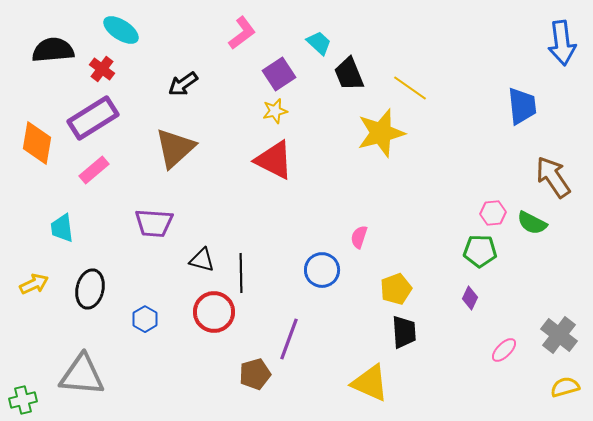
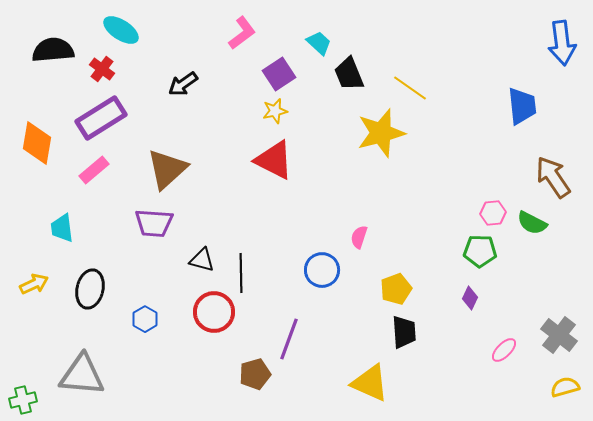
purple rectangle at (93, 118): moved 8 px right
brown triangle at (175, 148): moved 8 px left, 21 px down
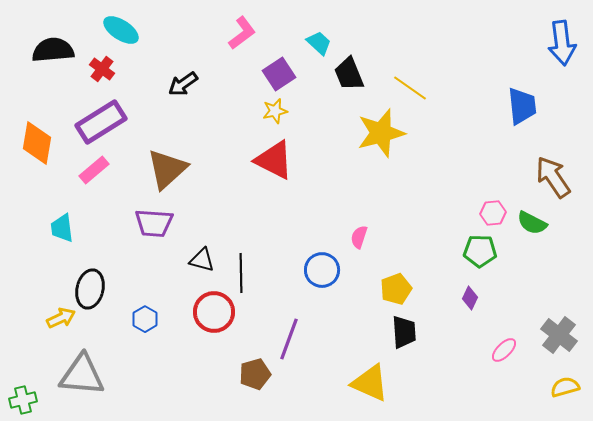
purple rectangle at (101, 118): moved 4 px down
yellow arrow at (34, 284): moved 27 px right, 34 px down
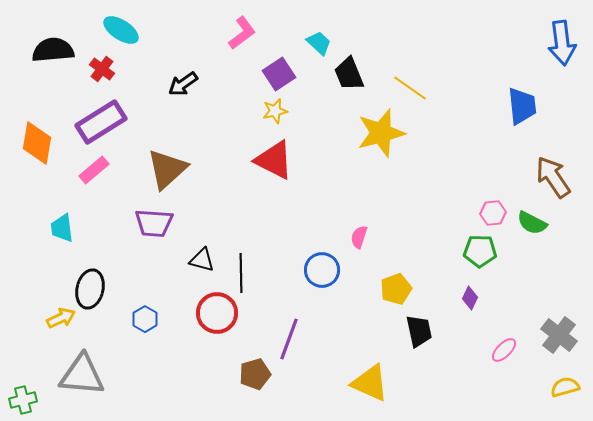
red circle at (214, 312): moved 3 px right, 1 px down
black trapezoid at (404, 332): moved 15 px right, 1 px up; rotated 8 degrees counterclockwise
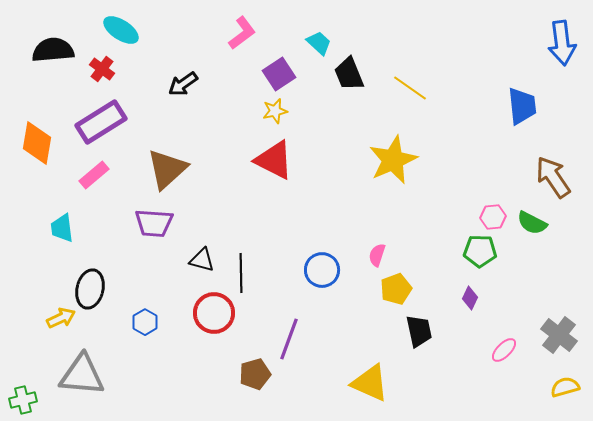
yellow star at (381, 133): moved 12 px right, 27 px down; rotated 9 degrees counterclockwise
pink rectangle at (94, 170): moved 5 px down
pink hexagon at (493, 213): moved 4 px down
pink semicircle at (359, 237): moved 18 px right, 18 px down
red circle at (217, 313): moved 3 px left
blue hexagon at (145, 319): moved 3 px down
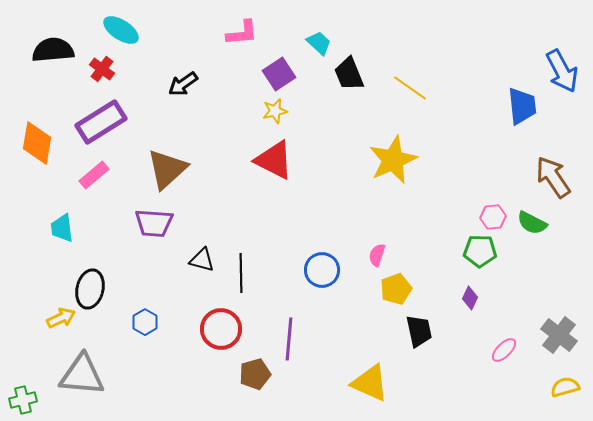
pink L-shape at (242, 33): rotated 32 degrees clockwise
blue arrow at (562, 43): moved 28 px down; rotated 21 degrees counterclockwise
red circle at (214, 313): moved 7 px right, 16 px down
purple line at (289, 339): rotated 15 degrees counterclockwise
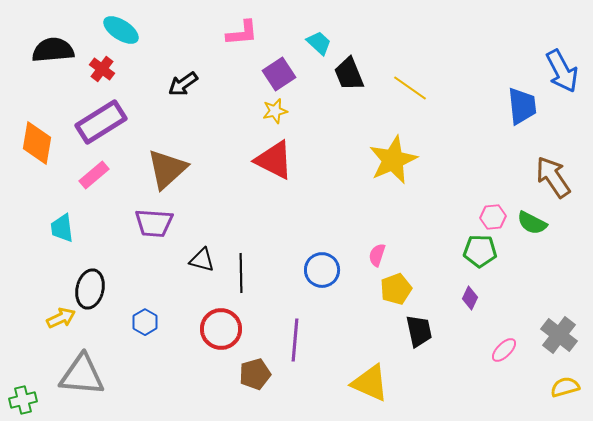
purple line at (289, 339): moved 6 px right, 1 px down
